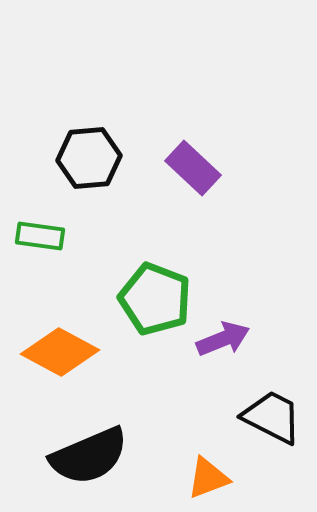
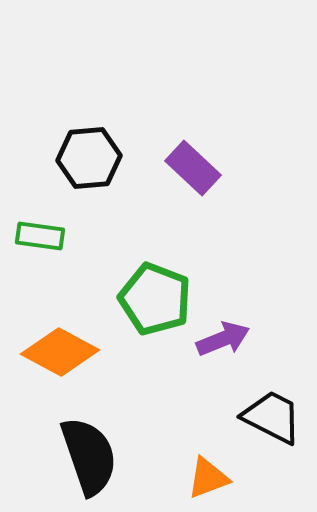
black semicircle: rotated 86 degrees counterclockwise
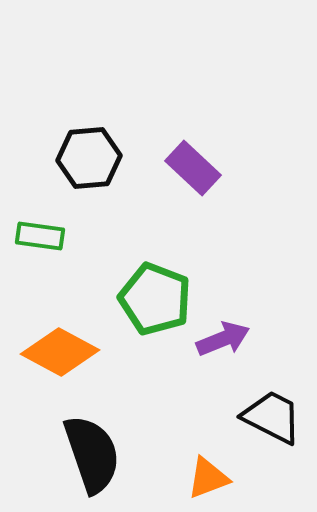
black semicircle: moved 3 px right, 2 px up
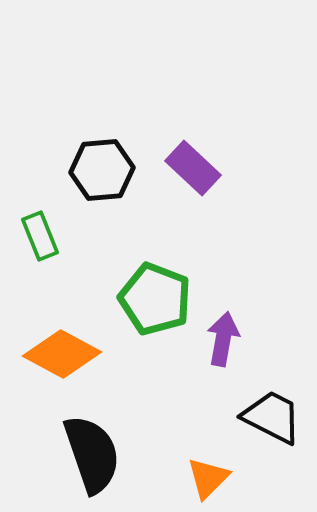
black hexagon: moved 13 px right, 12 px down
green rectangle: rotated 60 degrees clockwise
purple arrow: rotated 58 degrees counterclockwise
orange diamond: moved 2 px right, 2 px down
orange triangle: rotated 24 degrees counterclockwise
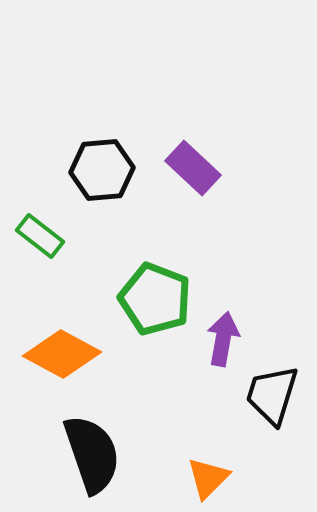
green rectangle: rotated 30 degrees counterclockwise
black trapezoid: moved 22 px up; rotated 100 degrees counterclockwise
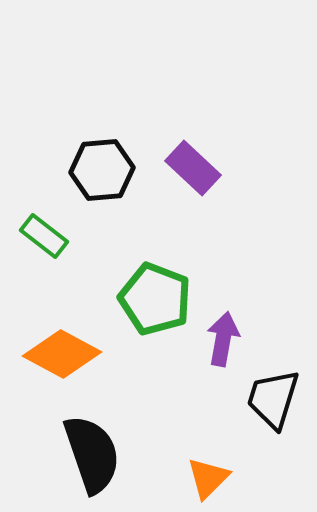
green rectangle: moved 4 px right
black trapezoid: moved 1 px right, 4 px down
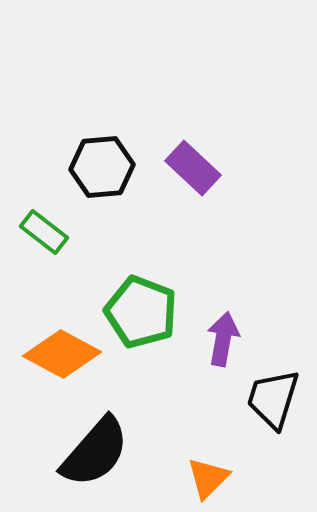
black hexagon: moved 3 px up
green rectangle: moved 4 px up
green pentagon: moved 14 px left, 13 px down
black semicircle: moved 3 px right, 2 px up; rotated 60 degrees clockwise
